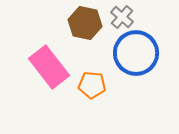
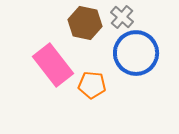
pink rectangle: moved 4 px right, 2 px up
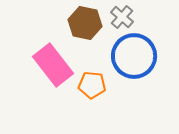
blue circle: moved 2 px left, 3 px down
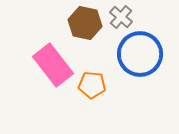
gray cross: moved 1 px left
blue circle: moved 6 px right, 2 px up
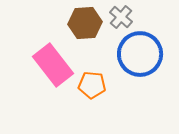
brown hexagon: rotated 16 degrees counterclockwise
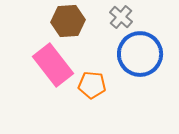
brown hexagon: moved 17 px left, 2 px up
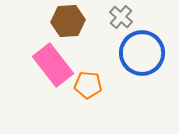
blue circle: moved 2 px right, 1 px up
orange pentagon: moved 4 px left
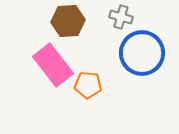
gray cross: rotated 25 degrees counterclockwise
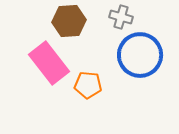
brown hexagon: moved 1 px right
blue circle: moved 2 px left, 2 px down
pink rectangle: moved 4 px left, 2 px up
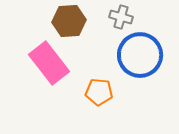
orange pentagon: moved 11 px right, 7 px down
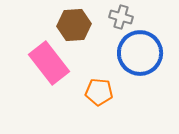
brown hexagon: moved 5 px right, 4 px down
blue circle: moved 2 px up
